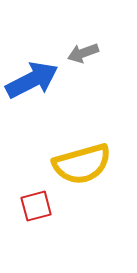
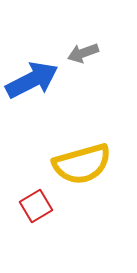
red square: rotated 16 degrees counterclockwise
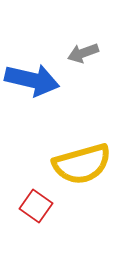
blue arrow: rotated 40 degrees clockwise
red square: rotated 24 degrees counterclockwise
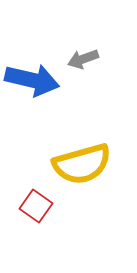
gray arrow: moved 6 px down
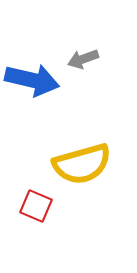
red square: rotated 12 degrees counterclockwise
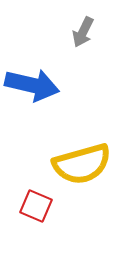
gray arrow: moved 27 px up; rotated 44 degrees counterclockwise
blue arrow: moved 5 px down
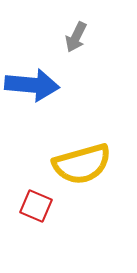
gray arrow: moved 7 px left, 5 px down
blue arrow: rotated 8 degrees counterclockwise
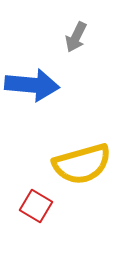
red square: rotated 8 degrees clockwise
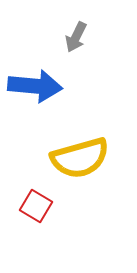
blue arrow: moved 3 px right, 1 px down
yellow semicircle: moved 2 px left, 6 px up
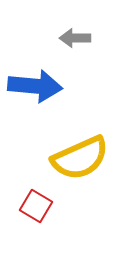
gray arrow: moved 1 px left, 1 px down; rotated 64 degrees clockwise
yellow semicircle: rotated 8 degrees counterclockwise
